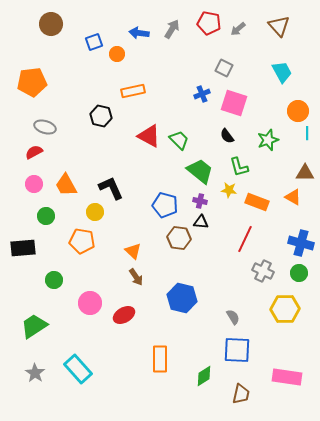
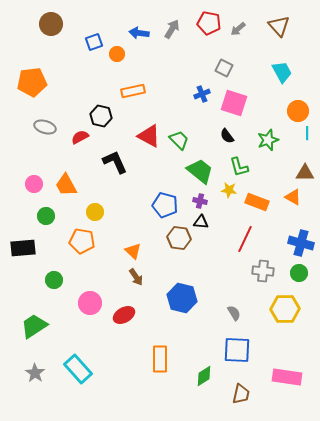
red semicircle at (34, 152): moved 46 px right, 15 px up
black L-shape at (111, 188): moved 4 px right, 26 px up
gray cross at (263, 271): rotated 20 degrees counterclockwise
gray semicircle at (233, 317): moved 1 px right, 4 px up
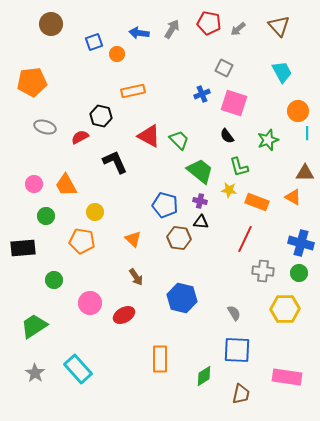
orange triangle at (133, 251): moved 12 px up
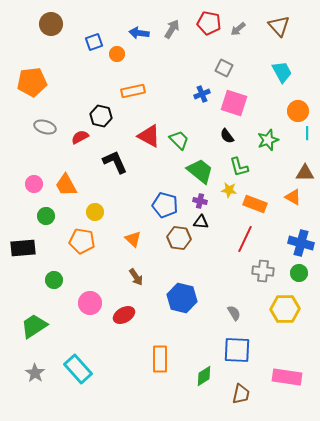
orange rectangle at (257, 202): moved 2 px left, 2 px down
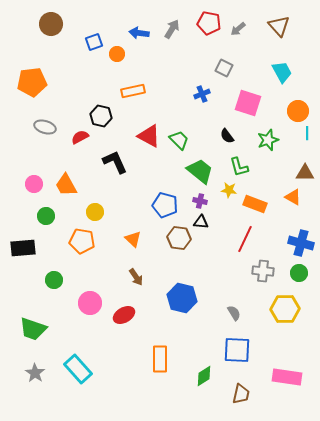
pink square at (234, 103): moved 14 px right
green trapezoid at (34, 326): moved 1 px left, 3 px down; rotated 128 degrees counterclockwise
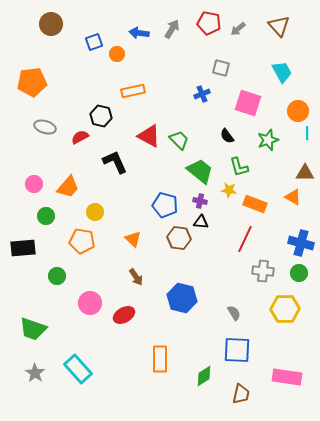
gray square at (224, 68): moved 3 px left; rotated 12 degrees counterclockwise
orange trapezoid at (66, 185): moved 2 px right, 2 px down; rotated 110 degrees counterclockwise
green circle at (54, 280): moved 3 px right, 4 px up
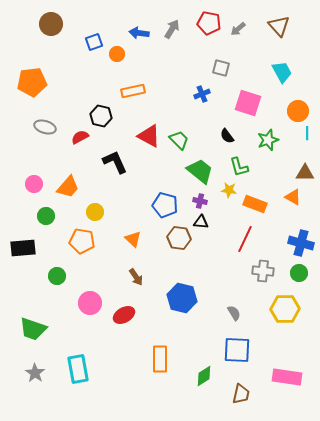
cyan rectangle at (78, 369): rotated 32 degrees clockwise
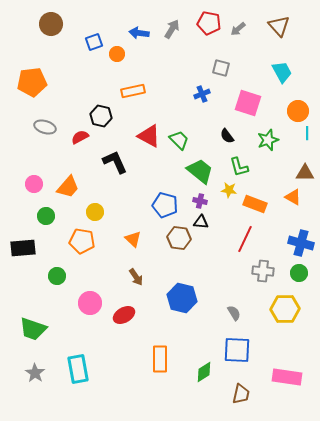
green diamond at (204, 376): moved 4 px up
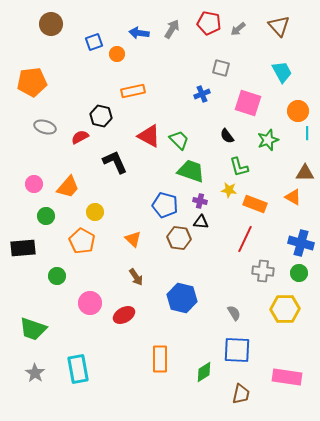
green trapezoid at (200, 171): moved 9 px left; rotated 20 degrees counterclockwise
orange pentagon at (82, 241): rotated 20 degrees clockwise
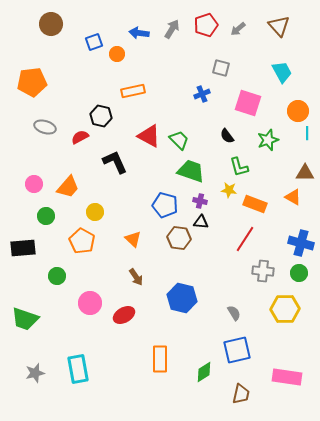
red pentagon at (209, 23): moved 3 px left, 2 px down; rotated 30 degrees counterclockwise
red line at (245, 239): rotated 8 degrees clockwise
green trapezoid at (33, 329): moved 8 px left, 10 px up
blue square at (237, 350): rotated 16 degrees counterclockwise
gray star at (35, 373): rotated 24 degrees clockwise
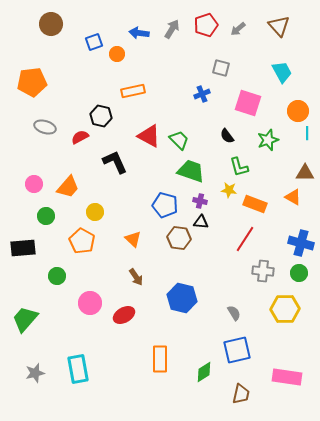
green trapezoid at (25, 319): rotated 112 degrees clockwise
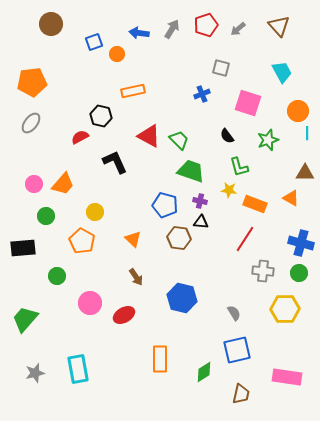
gray ellipse at (45, 127): moved 14 px left, 4 px up; rotated 70 degrees counterclockwise
orange trapezoid at (68, 187): moved 5 px left, 3 px up
orange triangle at (293, 197): moved 2 px left, 1 px down
